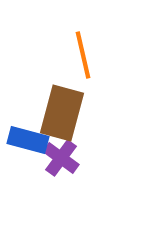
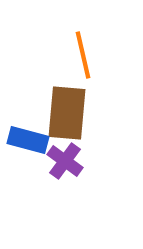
brown rectangle: moved 5 px right; rotated 10 degrees counterclockwise
purple cross: moved 4 px right, 3 px down
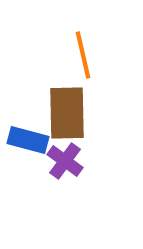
brown rectangle: rotated 6 degrees counterclockwise
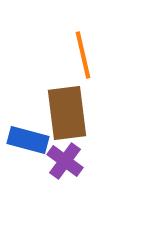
brown rectangle: rotated 6 degrees counterclockwise
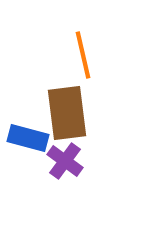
blue rectangle: moved 2 px up
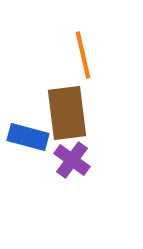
blue rectangle: moved 1 px up
purple cross: moved 7 px right, 1 px up
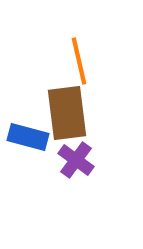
orange line: moved 4 px left, 6 px down
purple cross: moved 4 px right
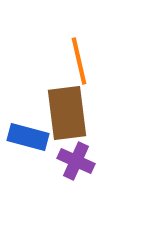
purple cross: moved 1 px down; rotated 12 degrees counterclockwise
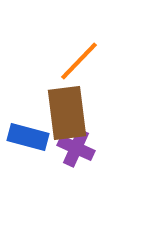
orange line: rotated 57 degrees clockwise
purple cross: moved 13 px up
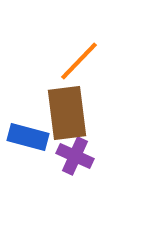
purple cross: moved 1 px left, 8 px down
